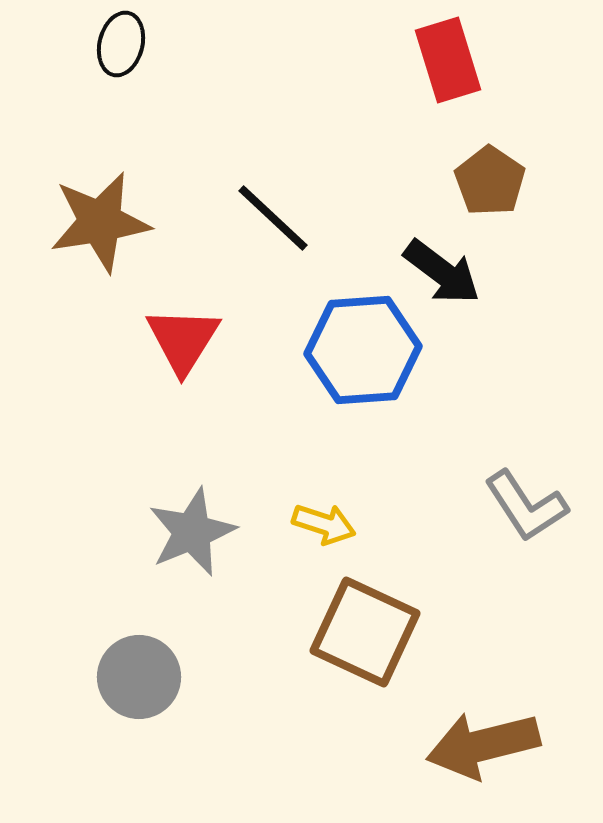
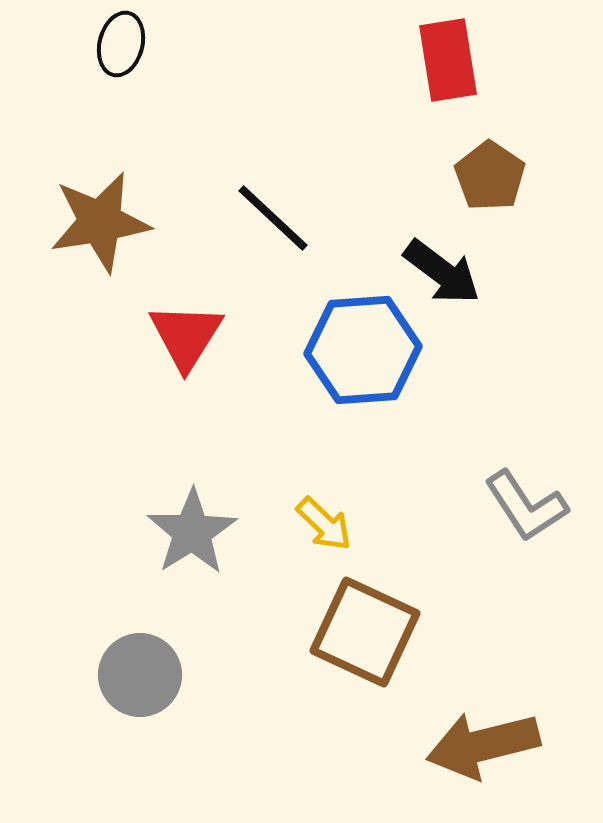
red rectangle: rotated 8 degrees clockwise
brown pentagon: moved 5 px up
red triangle: moved 3 px right, 4 px up
yellow arrow: rotated 26 degrees clockwise
gray star: rotated 10 degrees counterclockwise
gray circle: moved 1 px right, 2 px up
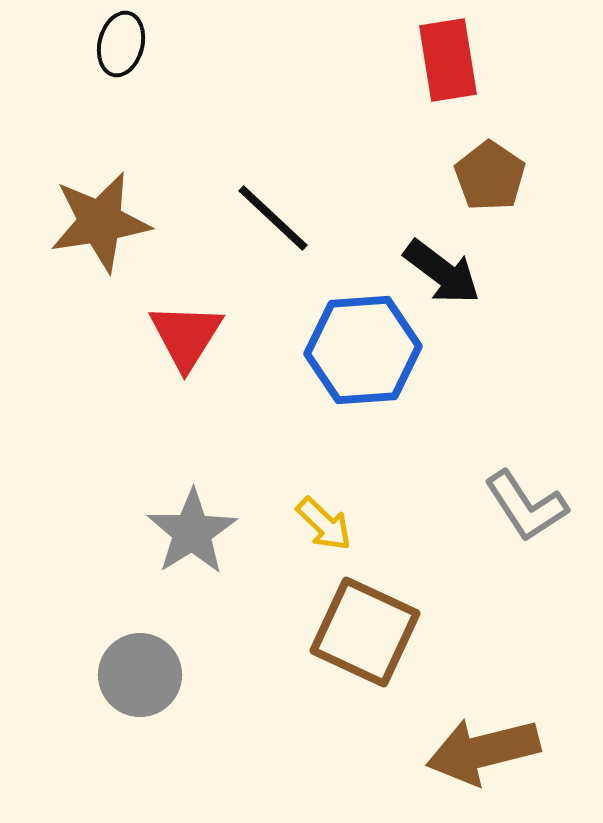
brown arrow: moved 6 px down
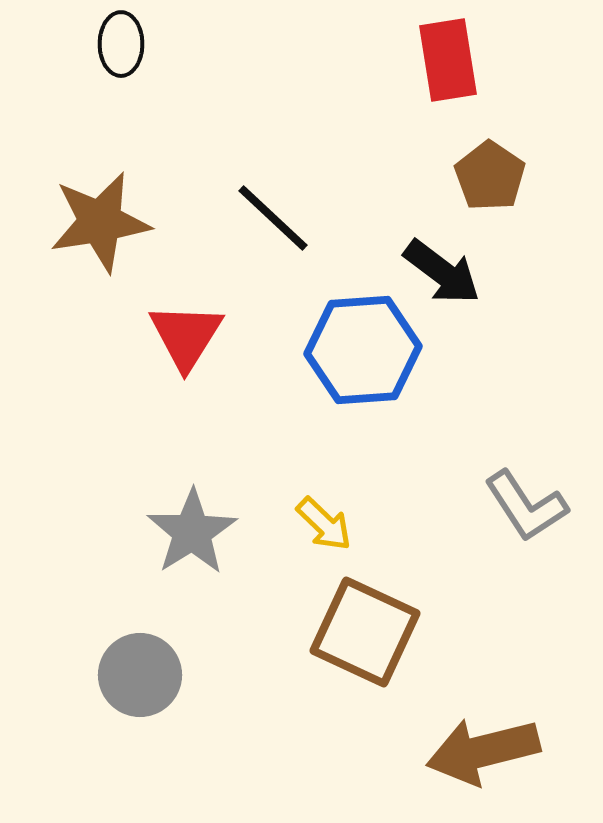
black ellipse: rotated 14 degrees counterclockwise
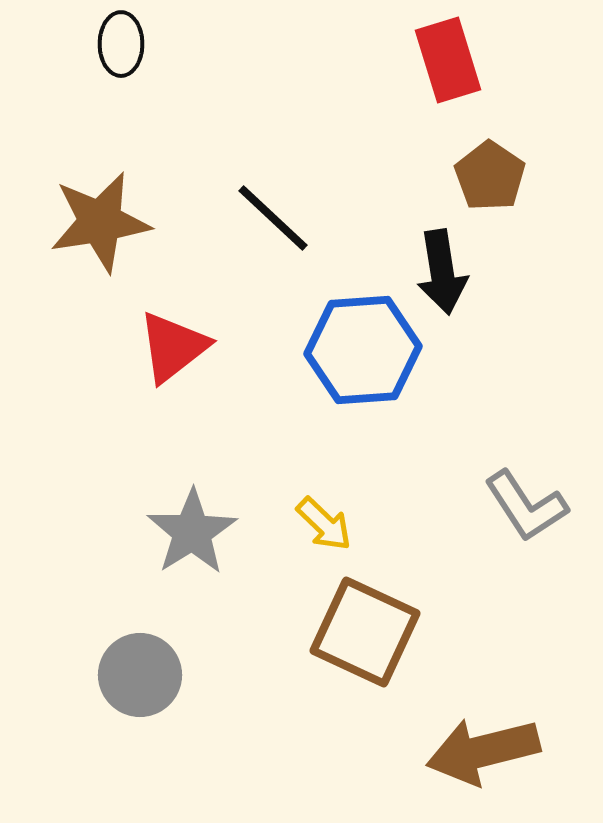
red rectangle: rotated 8 degrees counterclockwise
black arrow: rotated 44 degrees clockwise
red triangle: moved 13 px left, 11 px down; rotated 20 degrees clockwise
